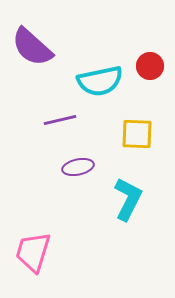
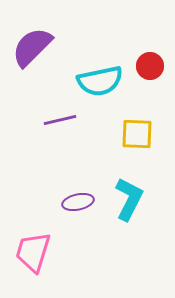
purple semicircle: rotated 93 degrees clockwise
purple ellipse: moved 35 px down
cyan L-shape: moved 1 px right
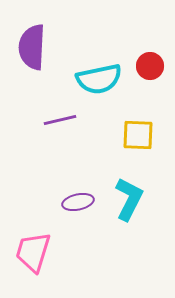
purple semicircle: rotated 42 degrees counterclockwise
cyan semicircle: moved 1 px left, 2 px up
yellow square: moved 1 px right, 1 px down
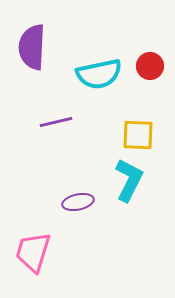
cyan semicircle: moved 5 px up
purple line: moved 4 px left, 2 px down
cyan L-shape: moved 19 px up
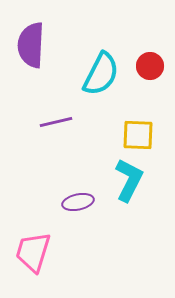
purple semicircle: moved 1 px left, 2 px up
cyan semicircle: moved 2 px right; rotated 51 degrees counterclockwise
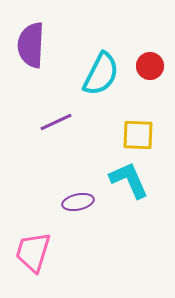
purple line: rotated 12 degrees counterclockwise
cyan L-shape: rotated 51 degrees counterclockwise
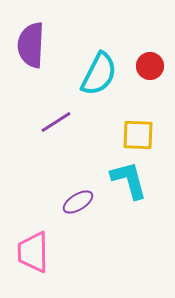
cyan semicircle: moved 2 px left
purple line: rotated 8 degrees counterclockwise
cyan L-shape: rotated 9 degrees clockwise
purple ellipse: rotated 20 degrees counterclockwise
pink trapezoid: rotated 18 degrees counterclockwise
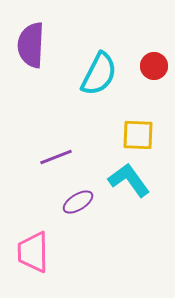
red circle: moved 4 px right
purple line: moved 35 px down; rotated 12 degrees clockwise
cyan L-shape: rotated 21 degrees counterclockwise
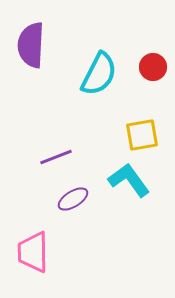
red circle: moved 1 px left, 1 px down
yellow square: moved 4 px right; rotated 12 degrees counterclockwise
purple ellipse: moved 5 px left, 3 px up
